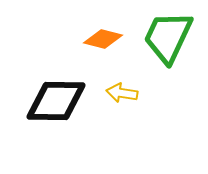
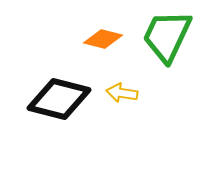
green trapezoid: moved 1 px left, 1 px up
black diamond: moved 3 px right, 2 px up; rotated 14 degrees clockwise
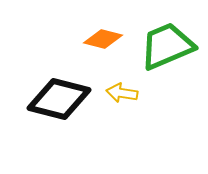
green trapezoid: moved 10 px down; rotated 42 degrees clockwise
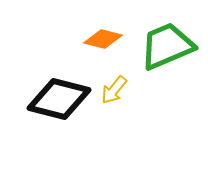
yellow arrow: moved 8 px left, 3 px up; rotated 60 degrees counterclockwise
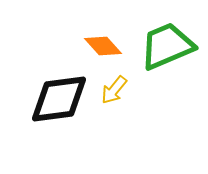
orange diamond: moved 7 px down; rotated 33 degrees clockwise
black diamond: rotated 22 degrees counterclockwise
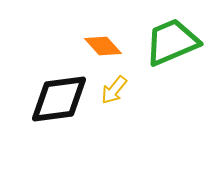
green trapezoid: moved 5 px right, 4 px up
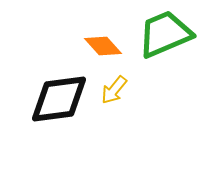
green trapezoid: moved 7 px left, 8 px up
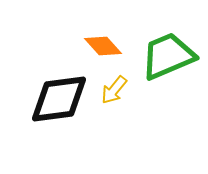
green trapezoid: moved 3 px right, 22 px down
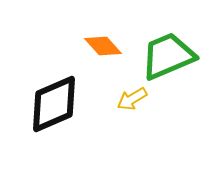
yellow arrow: moved 18 px right, 9 px down; rotated 20 degrees clockwise
black diamond: moved 5 px left, 5 px down; rotated 16 degrees counterclockwise
